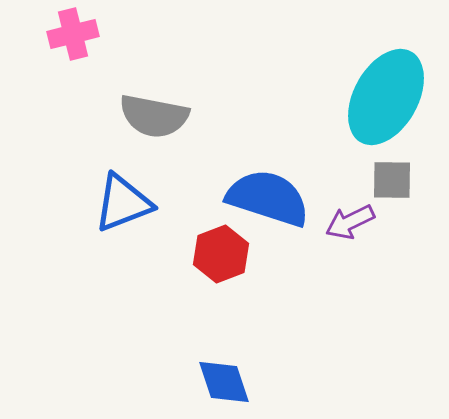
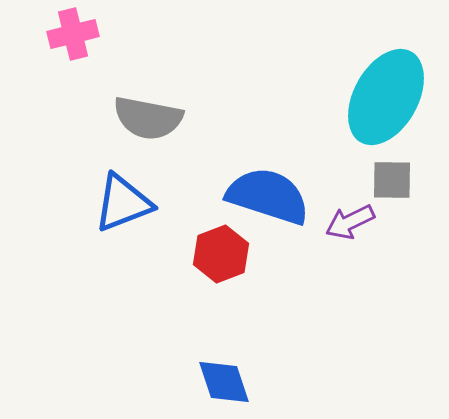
gray semicircle: moved 6 px left, 2 px down
blue semicircle: moved 2 px up
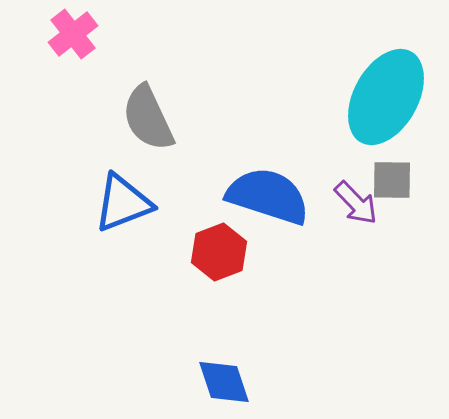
pink cross: rotated 24 degrees counterclockwise
gray semicircle: rotated 54 degrees clockwise
purple arrow: moved 6 px right, 19 px up; rotated 108 degrees counterclockwise
red hexagon: moved 2 px left, 2 px up
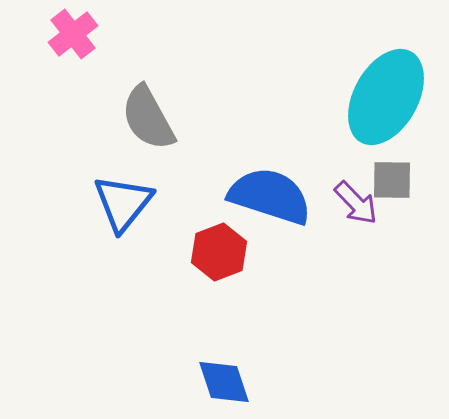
gray semicircle: rotated 4 degrees counterclockwise
blue semicircle: moved 2 px right
blue triangle: rotated 30 degrees counterclockwise
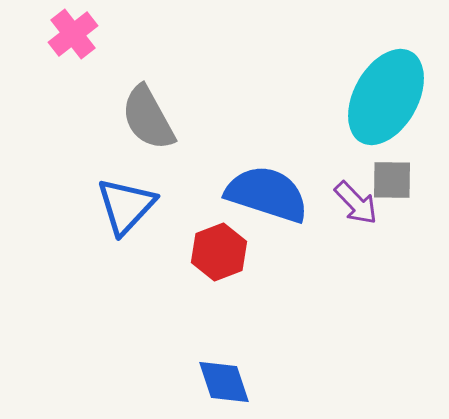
blue semicircle: moved 3 px left, 2 px up
blue triangle: moved 3 px right, 3 px down; rotated 4 degrees clockwise
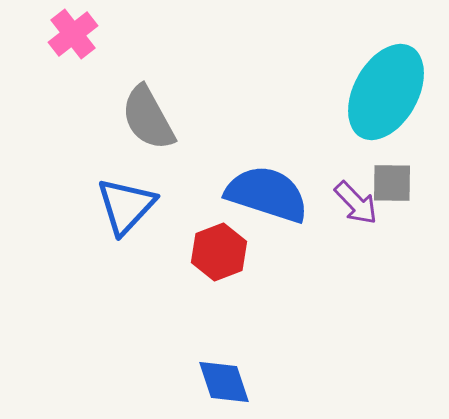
cyan ellipse: moved 5 px up
gray square: moved 3 px down
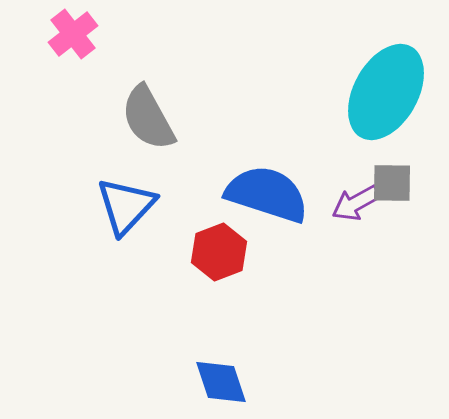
purple arrow: rotated 105 degrees clockwise
blue diamond: moved 3 px left
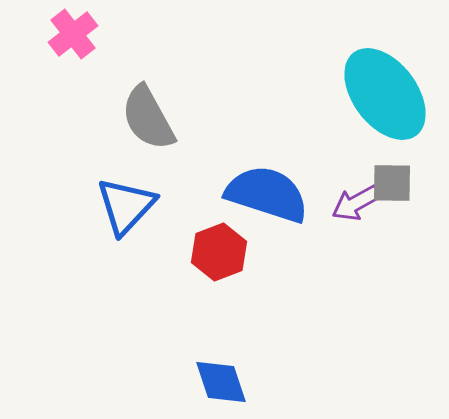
cyan ellipse: moved 1 px left, 2 px down; rotated 66 degrees counterclockwise
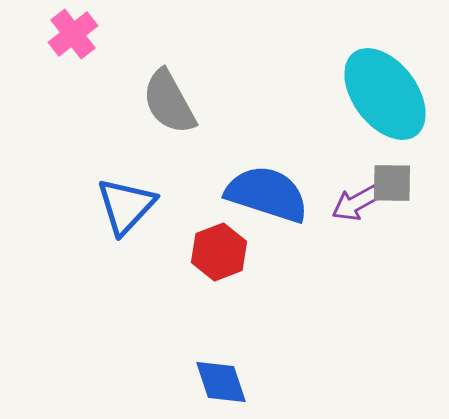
gray semicircle: moved 21 px right, 16 px up
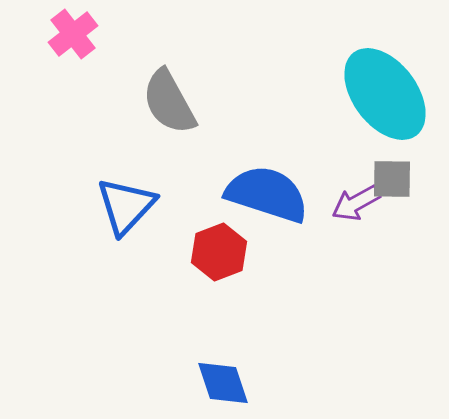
gray square: moved 4 px up
blue diamond: moved 2 px right, 1 px down
